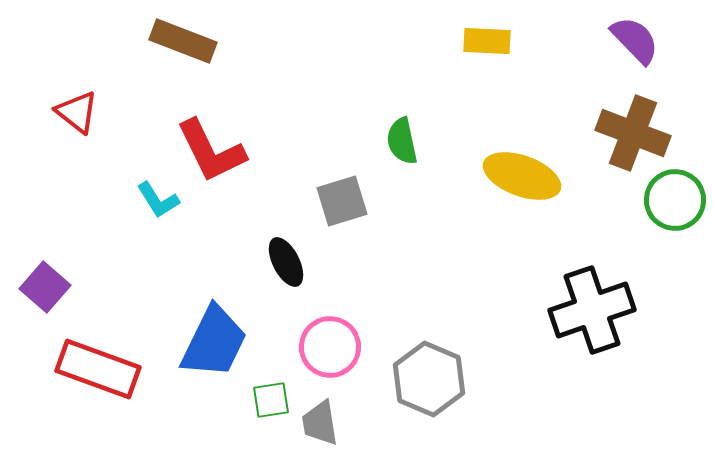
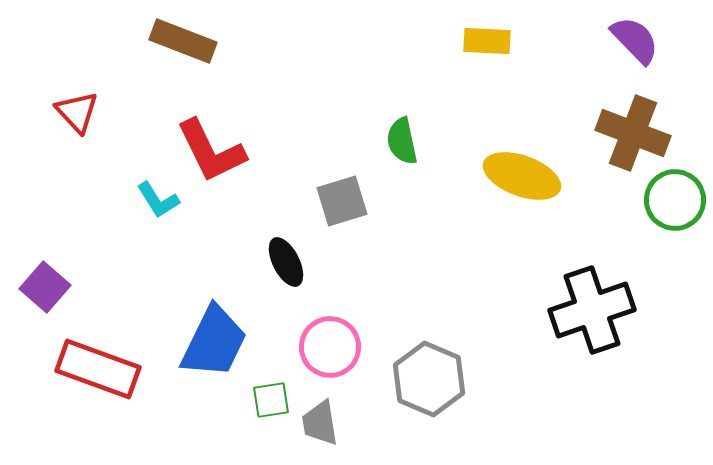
red triangle: rotated 9 degrees clockwise
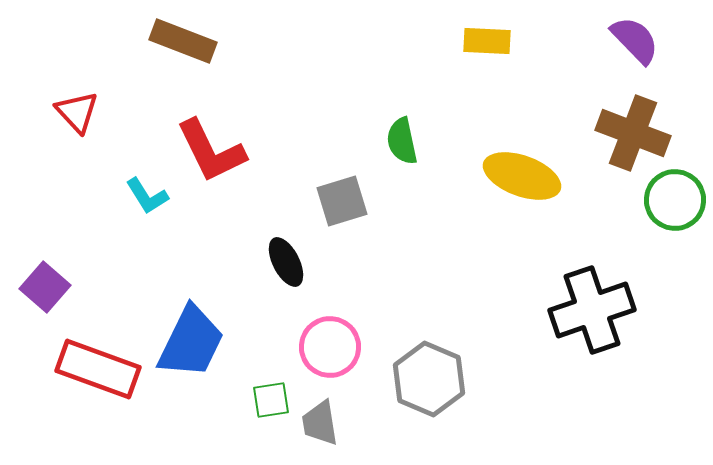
cyan L-shape: moved 11 px left, 4 px up
blue trapezoid: moved 23 px left
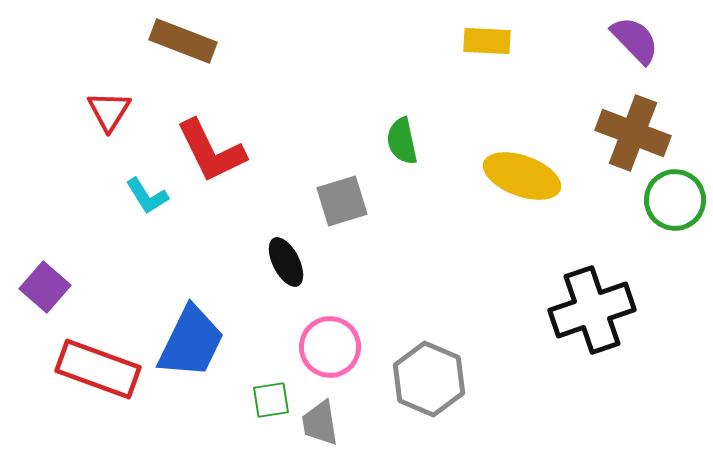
red triangle: moved 32 px right, 1 px up; rotated 15 degrees clockwise
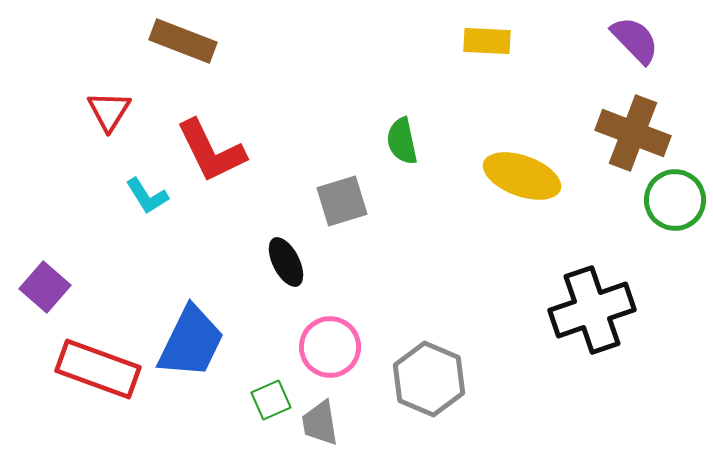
green square: rotated 15 degrees counterclockwise
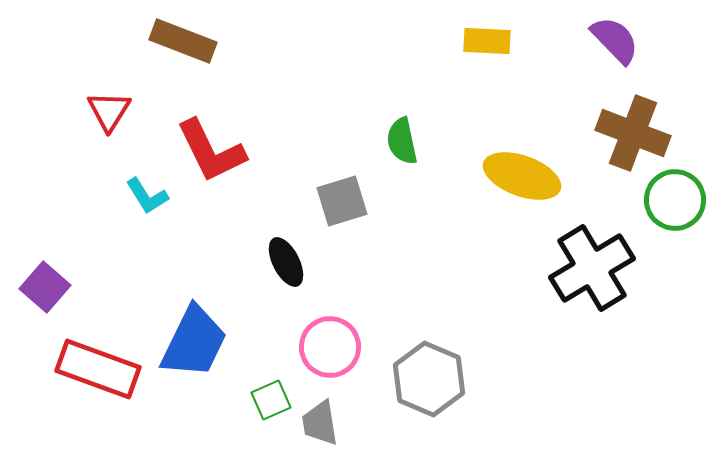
purple semicircle: moved 20 px left
black cross: moved 42 px up; rotated 12 degrees counterclockwise
blue trapezoid: moved 3 px right
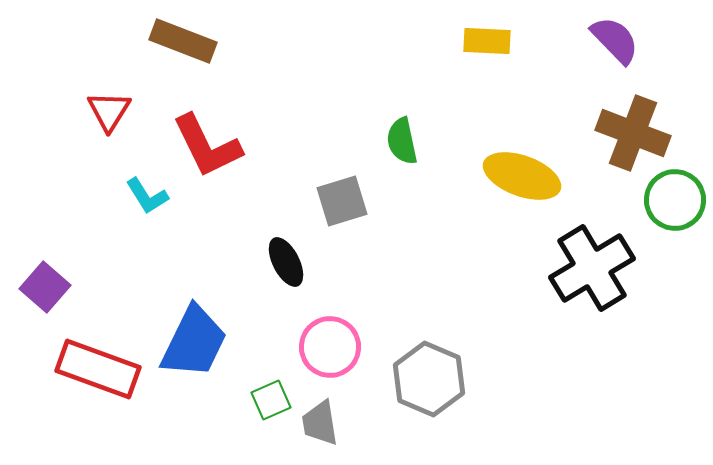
red L-shape: moved 4 px left, 5 px up
